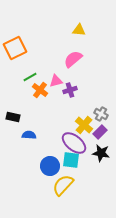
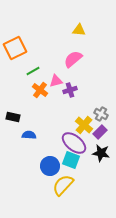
green line: moved 3 px right, 6 px up
cyan square: rotated 12 degrees clockwise
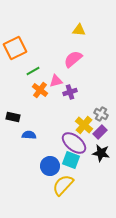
purple cross: moved 2 px down
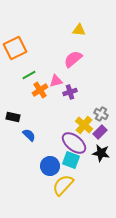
green line: moved 4 px left, 4 px down
orange cross: rotated 21 degrees clockwise
blue semicircle: rotated 40 degrees clockwise
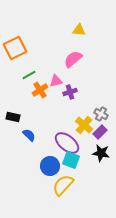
purple ellipse: moved 7 px left
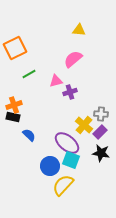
green line: moved 1 px up
orange cross: moved 26 px left, 15 px down; rotated 14 degrees clockwise
gray cross: rotated 24 degrees counterclockwise
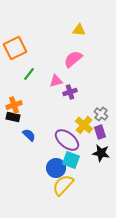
green line: rotated 24 degrees counterclockwise
gray cross: rotated 32 degrees clockwise
purple rectangle: rotated 64 degrees counterclockwise
purple ellipse: moved 3 px up
blue circle: moved 6 px right, 2 px down
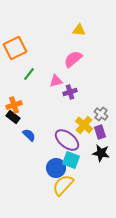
black rectangle: rotated 24 degrees clockwise
